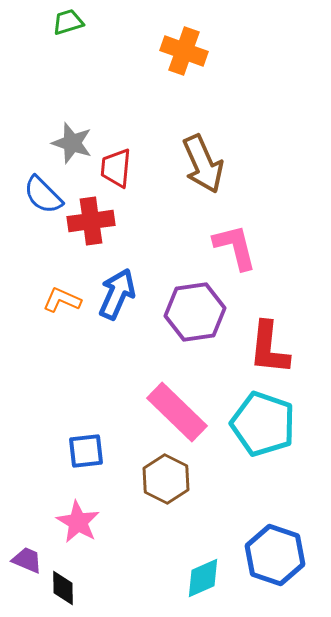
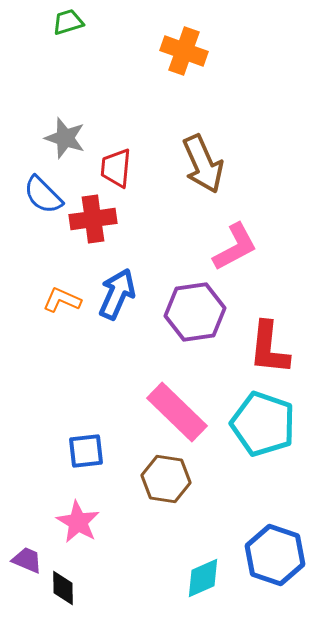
gray star: moved 7 px left, 5 px up
red cross: moved 2 px right, 2 px up
pink L-shape: rotated 76 degrees clockwise
brown hexagon: rotated 18 degrees counterclockwise
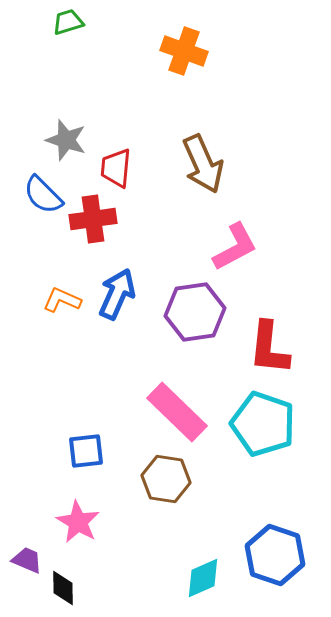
gray star: moved 1 px right, 2 px down
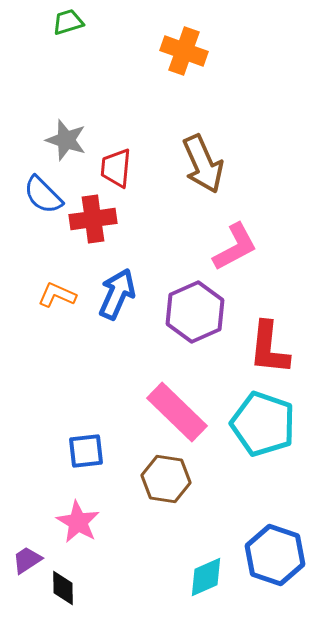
orange L-shape: moved 5 px left, 5 px up
purple hexagon: rotated 16 degrees counterclockwise
purple trapezoid: rotated 56 degrees counterclockwise
cyan diamond: moved 3 px right, 1 px up
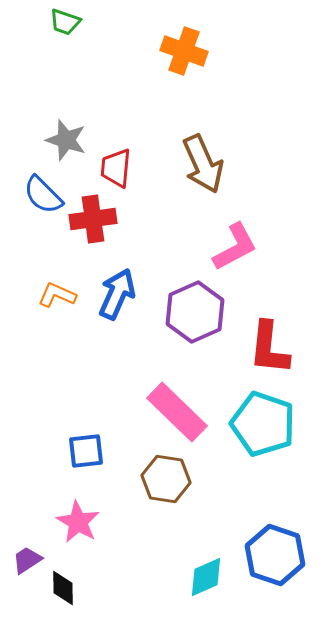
green trapezoid: moved 3 px left; rotated 144 degrees counterclockwise
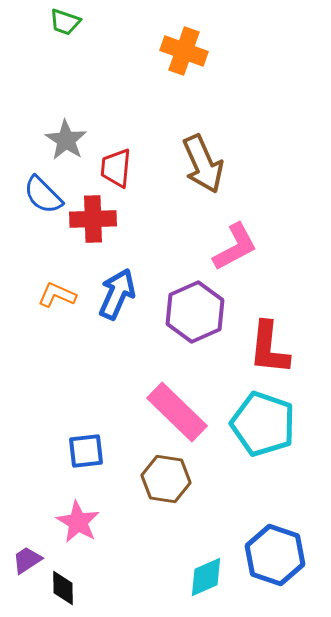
gray star: rotated 15 degrees clockwise
red cross: rotated 6 degrees clockwise
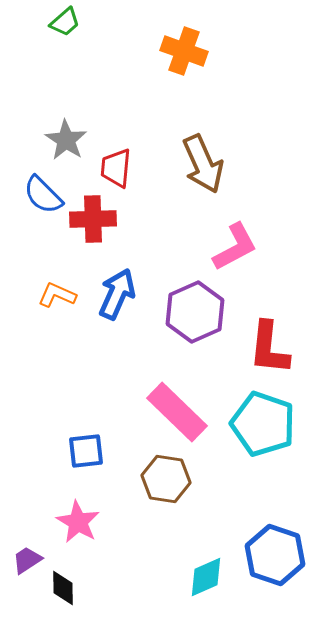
green trapezoid: rotated 60 degrees counterclockwise
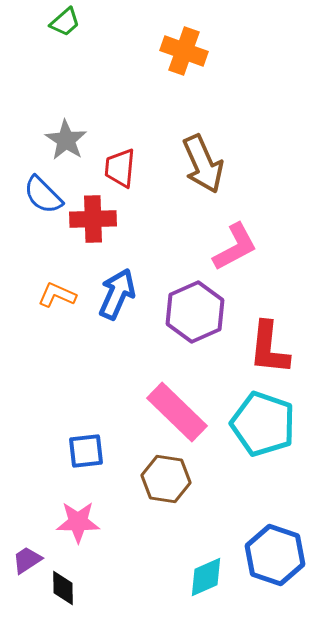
red trapezoid: moved 4 px right
pink star: rotated 30 degrees counterclockwise
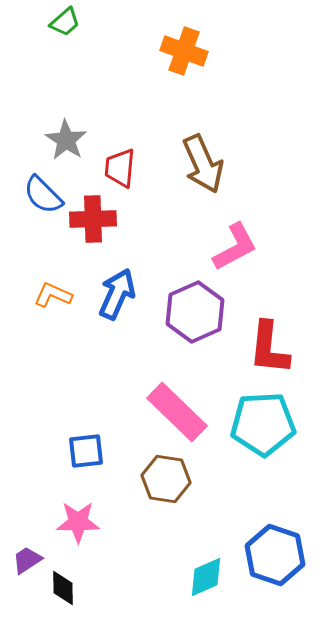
orange L-shape: moved 4 px left
cyan pentagon: rotated 22 degrees counterclockwise
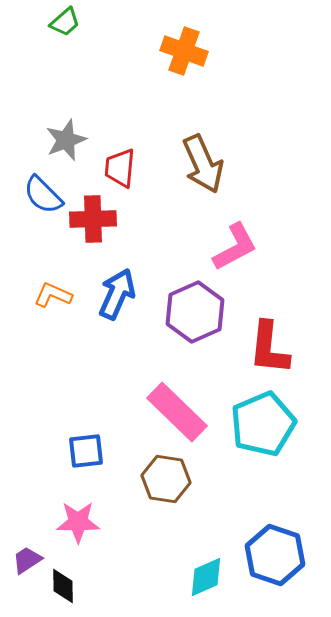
gray star: rotated 18 degrees clockwise
cyan pentagon: rotated 20 degrees counterclockwise
black diamond: moved 2 px up
